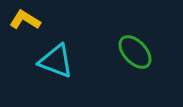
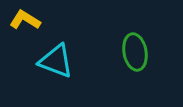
green ellipse: rotated 33 degrees clockwise
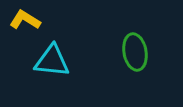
cyan triangle: moved 4 px left; rotated 15 degrees counterclockwise
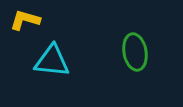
yellow L-shape: rotated 16 degrees counterclockwise
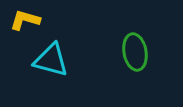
cyan triangle: moved 1 px left, 1 px up; rotated 9 degrees clockwise
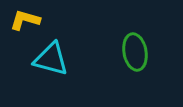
cyan triangle: moved 1 px up
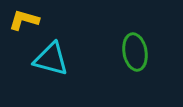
yellow L-shape: moved 1 px left
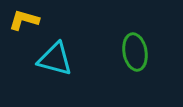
cyan triangle: moved 4 px right
